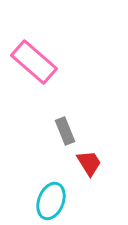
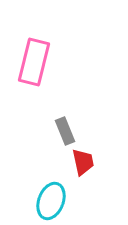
pink rectangle: rotated 63 degrees clockwise
red trapezoid: moved 6 px left, 1 px up; rotated 20 degrees clockwise
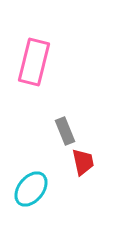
cyan ellipse: moved 20 px left, 12 px up; rotated 18 degrees clockwise
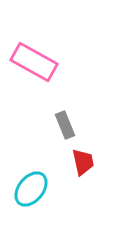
pink rectangle: rotated 75 degrees counterclockwise
gray rectangle: moved 6 px up
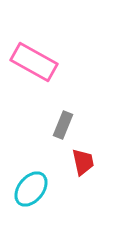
gray rectangle: moved 2 px left; rotated 44 degrees clockwise
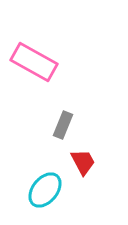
red trapezoid: rotated 16 degrees counterclockwise
cyan ellipse: moved 14 px right, 1 px down
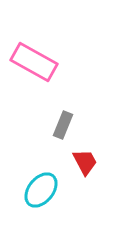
red trapezoid: moved 2 px right
cyan ellipse: moved 4 px left
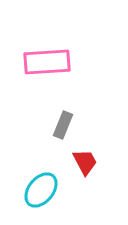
pink rectangle: moved 13 px right; rotated 33 degrees counterclockwise
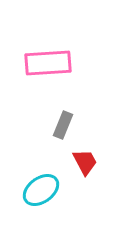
pink rectangle: moved 1 px right, 1 px down
cyan ellipse: rotated 15 degrees clockwise
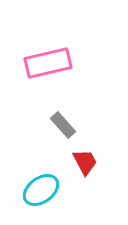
pink rectangle: rotated 9 degrees counterclockwise
gray rectangle: rotated 64 degrees counterclockwise
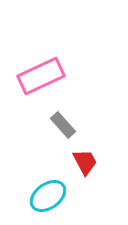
pink rectangle: moved 7 px left, 13 px down; rotated 12 degrees counterclockwise
cyan ellipse: moved 7 px right, 6 px down
